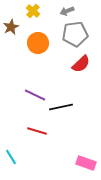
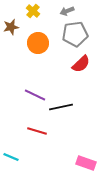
brown star: rotated 14 degrees clockwise
cyan line: rotated 35 degrees counterclockwise
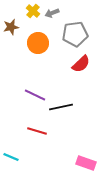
gray arrow: moved 15 px left, 2 px down
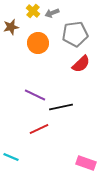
red line: moved 2 px right, 2 px up; rotated 42 degrees counterclockwise
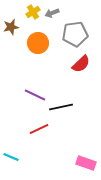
yellow cross: moved 1 px down; rotated 16 degrees clockwise
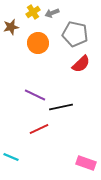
gray pentagon: rotated 20 degrees clockwise
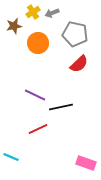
brown star: moved 3 px right, 1 px up
red semicircle: moved 2 px left
red line: moved 1 px left
